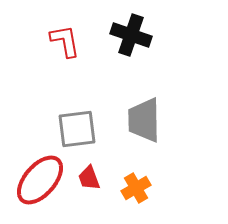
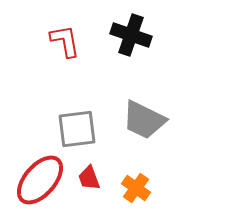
gray trapezoid: rotated 63 degrees counterclockwise
orange cross: rotated 24 degrees counterclockwise
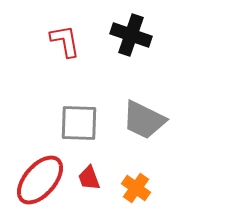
gray square: moved 2 px right, 6 px up; rotated 9 degrees clockwise
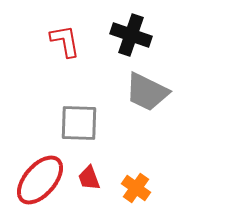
gray trapezoid: moved 3 px right, 28 px up
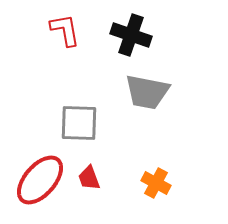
red L-shape: moved 11 px up
gray trapezoid: rotated 15 degrees counterclockwise
orange cross: moved 20 px right, 5 px up; rotated 8 degrees counterclockwise
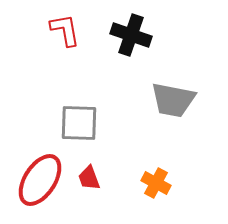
gray trapezoid: moved 26 px right, 8 px down
red ellipse: rotated 8 degrees counterclockwise
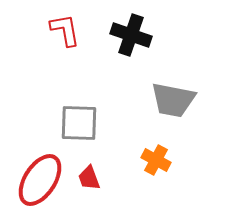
orange cross: moved 23 px up
